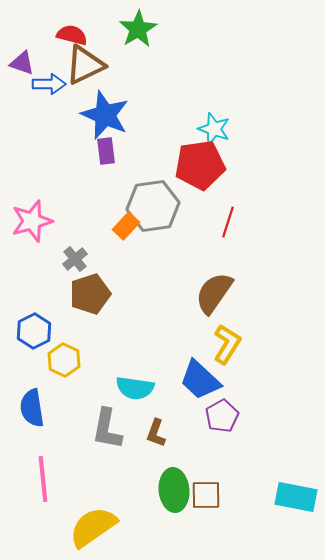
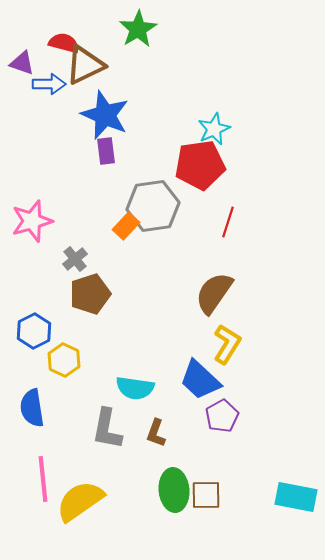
red semicircle: moved 8 px left, 8 px down
cyan star: rotated 28 degrees clockwise
yellow semicircle: moved 13 px left, 26 px up
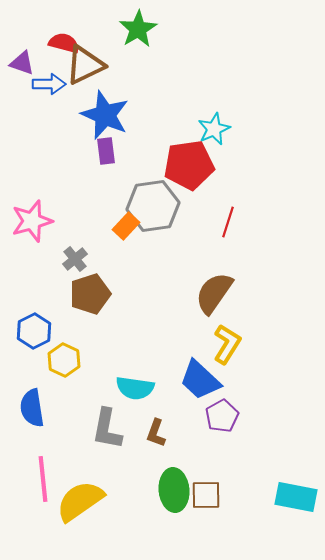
red pentagon: moved 11 px left
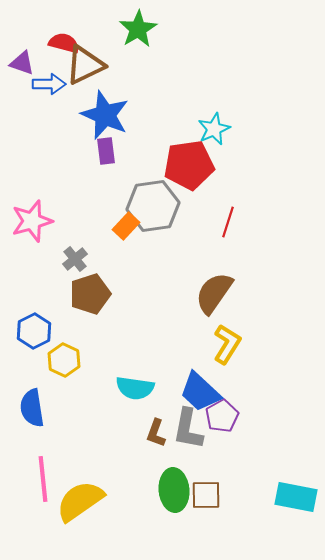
blue trapezoid: moved 12 px down
gray L-shape: moved 81 px right
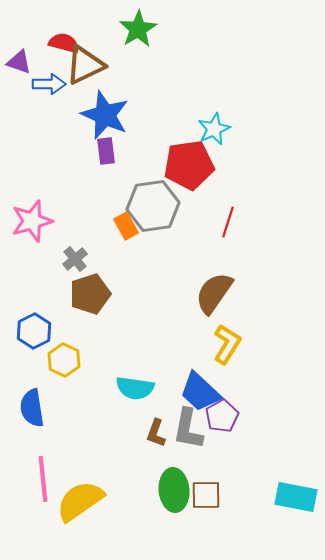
purple triangle: moved 3 px left, 1 px up
orange rectangle: rotated 72 degrees counterclockwise
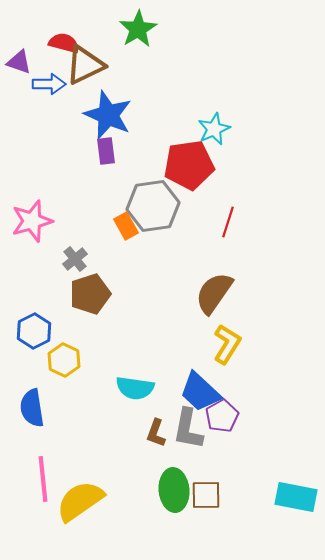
blue star: moved 3 px right
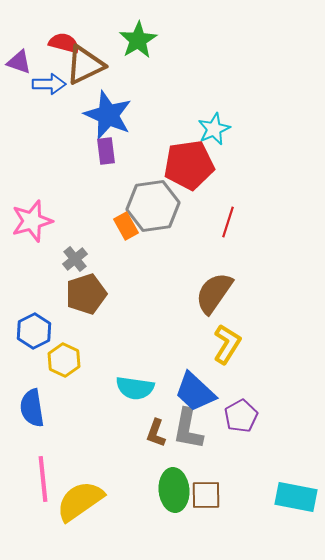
green star: moved 11 px down
brown pentagon: moved 4 px left
blue trapezoid: moved 5 px left
purple pentagon: moved 19 px right
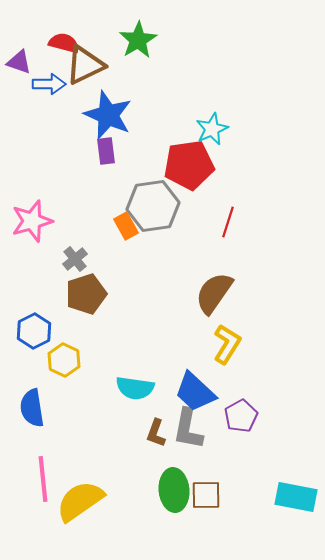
cyan star: moved 2 px left
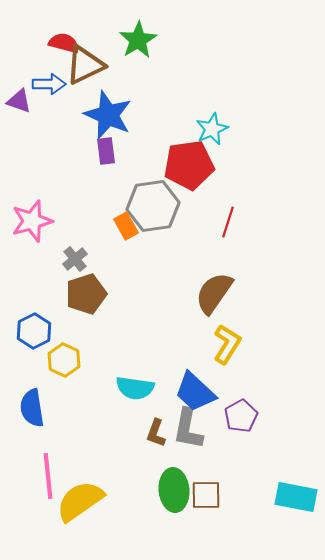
purple triangle: moved 39 px down
pink line: moved 5 px right, 3 px up
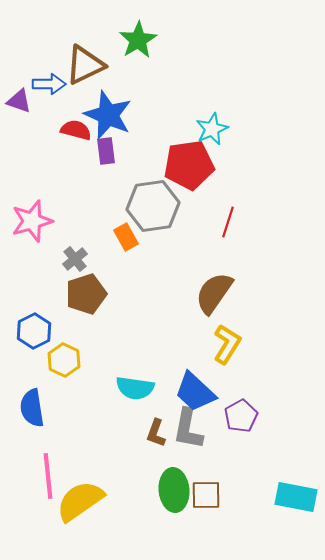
red semicircle: moved 12 px right, 87 px down
orange rectangle: moved 11 px down
